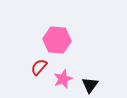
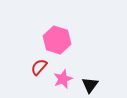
pink hexagon: rotated 12 degrees clockwise
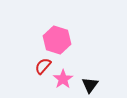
red semicircle: moved 4 px right, 1 px up
pink star: rotated 12 degrees counterclockwise
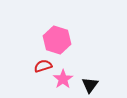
red semicircle: rotated 30 degrees clockwise
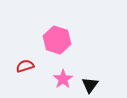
red semicircle: moved 18 px left
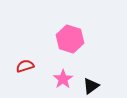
pink hexagon: moved 13 px right, 1 px up
black triangle: moved 1 px right, 1 px down; rotated 18 degrees clockwise
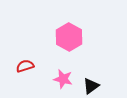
pink hexagon: moved 1 px left, 2 px up; rotated 12 degrees clockwise
pink star: rotated 24 degrees counterclockwise
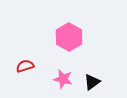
black triangle: moved 1 px right, 4 px up
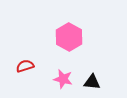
black triangle: rotated 42 degrees clockwise
